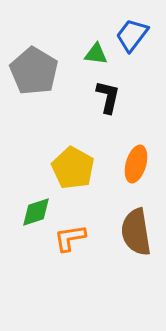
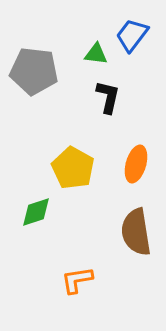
gray pentagon: rotated 24 degrees counterclockwise
orange L-shape: moved 7 px right, 42 px down
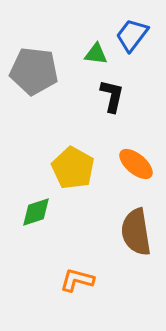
black L-shape: moved 4 px right, 1 px up
orange ellipse: rotated 66 degrees counterclockwise
orange L-shape: rotated 24 degrees clockwise
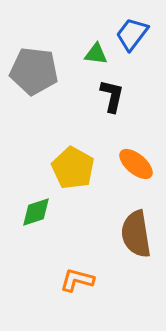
blue trapezoid: moved 1 px up
brown semicircle: moved 2 px down
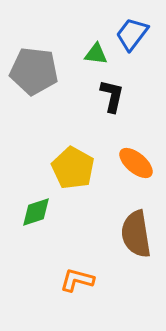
orange ellipse: moved 1 px up
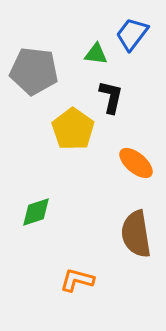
black L-shape: moved 1 px left, 1 px down
yellow pentagon: moved 39 px up; rotated 6 degrees clockwise
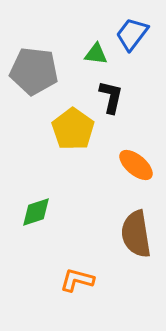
orange ellipse: moved 2 px down
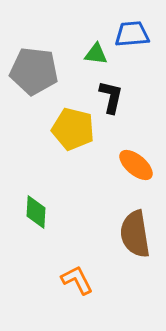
blue trapezoid: rotated 48 degrees clockwise
yellow pentagon: rotated 21 degrees counterclockwise
green diamond: rotated 68 degrees counterclockwise
brown semicircle: moved 1 px left
orange L-shape: rotated 48 degrees clockwise
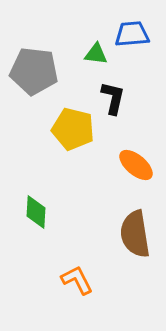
black L-shape: moved 2 px right, 1 px down
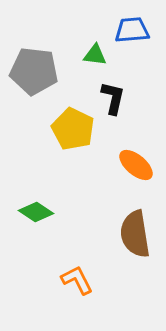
blue trapezoid: moved 4 px up
green triangle: moved 1 px left, 1 px down
yellow pentagon: rotated 12 degrees clockwise
green diamond: rotated 60 degrees counterclockwise
